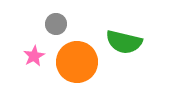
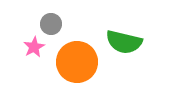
gray circle: moved 5 px left
pink star: moved 9 px up
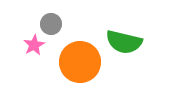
pink star: moved 2 px up
orange circle: moved 3 px right
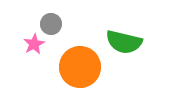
pink star: moved 1 px up
orange circle: moved 5 px down
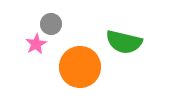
pink star: moved 2 px right
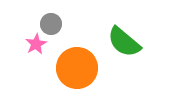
green semicircle: rotated 27 degrees clockwise
orange circle: moved 3 px left, 1 px down
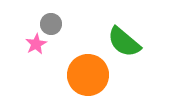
orange circle: moved 11 px right, 7 px down
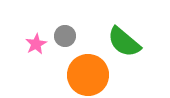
gray circle: moved 14 px right, 12 px down
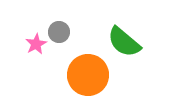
gray circle: moved 6 px left, 4 px up
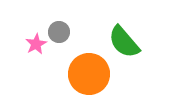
green semicircle: rotated 9 degrees clockwise
orange circle: moved 1 px right, 1 px up
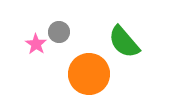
pink star: rotated 10 degrees counterclockwise
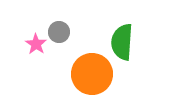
green semicircle: moved 2 px left; rotated 45 degrees clockwise
orange circle: moved 3 px right
